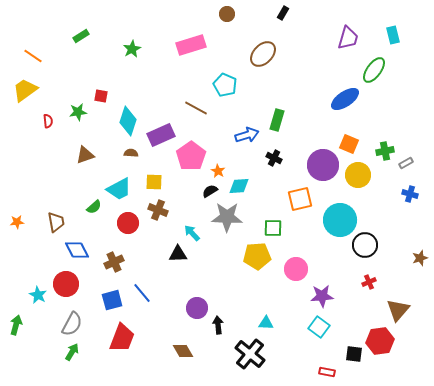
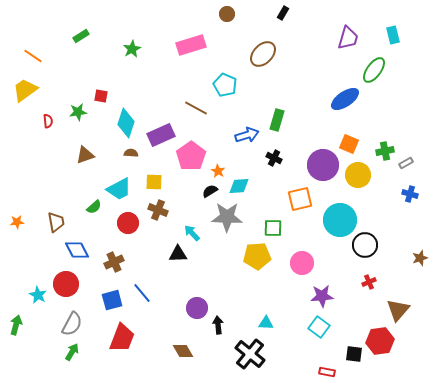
cyan diamond at (128, 121): moved 2 px left, 2 px down
pink circle at (296, 269): moved 6 px right, 6 px up
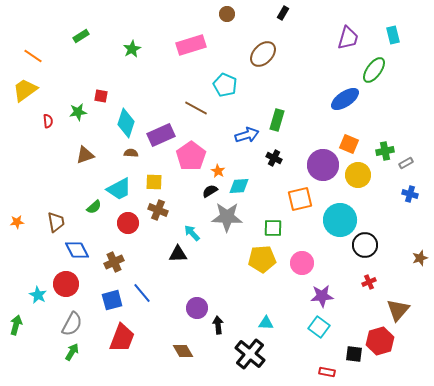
yellow pentagon at (257, 256): moved 5 px right, 3 px down
red hexagon at (380, 341): rotated 8 degrees counterclockwise
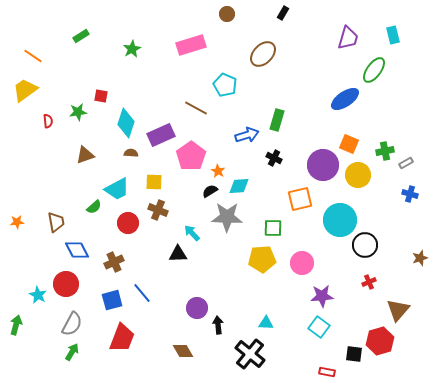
cyan trapezoid at (119, 189): moved 2 px left
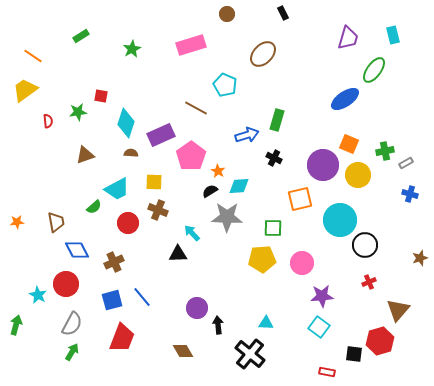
black rectangle at (283, 13): rotated 56 degrees counterclockwise
blue line at (142, 293): moved 4 px down
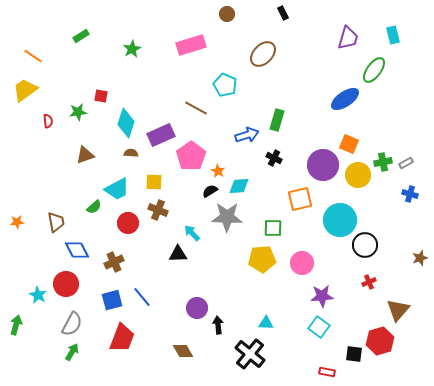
green cross at (385, 151): moved 2 px left, 11 px down
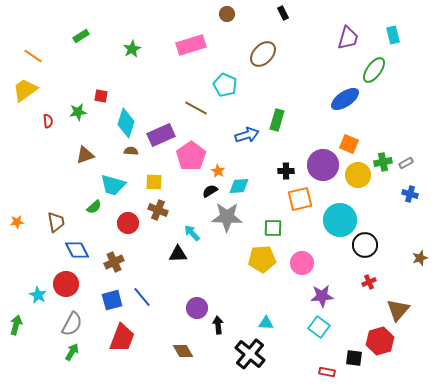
brown semicircle at (131, 153): moved 2 px up
black cross at (274, 158): moved 12 px right, 13 px down; rotated 28 degrees counterclockwise
cyan trapezoid at (117, 189): moved 4 px left, 4 px up; rotated 44 degrees clockwise
black square at (354, 354): moved 4 px down
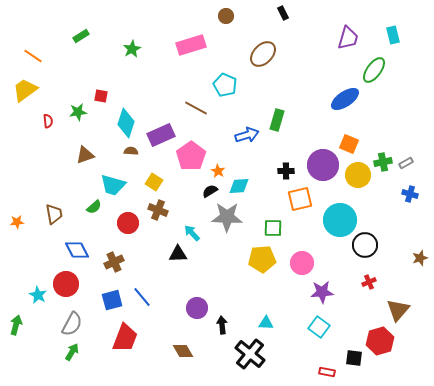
brown circle at (227, 14): moved 1 px left, 2 px down
yellow square at (154, 182): rotated 30 degrees clockwise
brown trapezoid at (56, 222): moved 2 px left, 8 px up
purple star at (322, 296): moved 4 px up
black arrow at (218, 325): moved 4 px right
red trapezoid at (122, 338): moved 3 px right
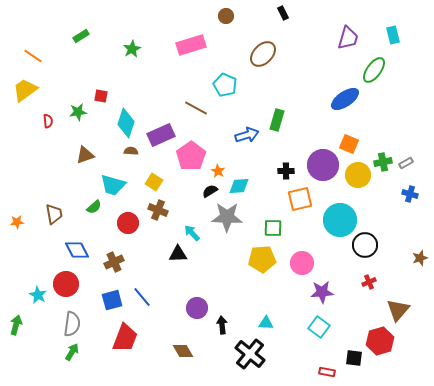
gray semicircle at (72, 324): rotated 20 degrees counterclockwise
